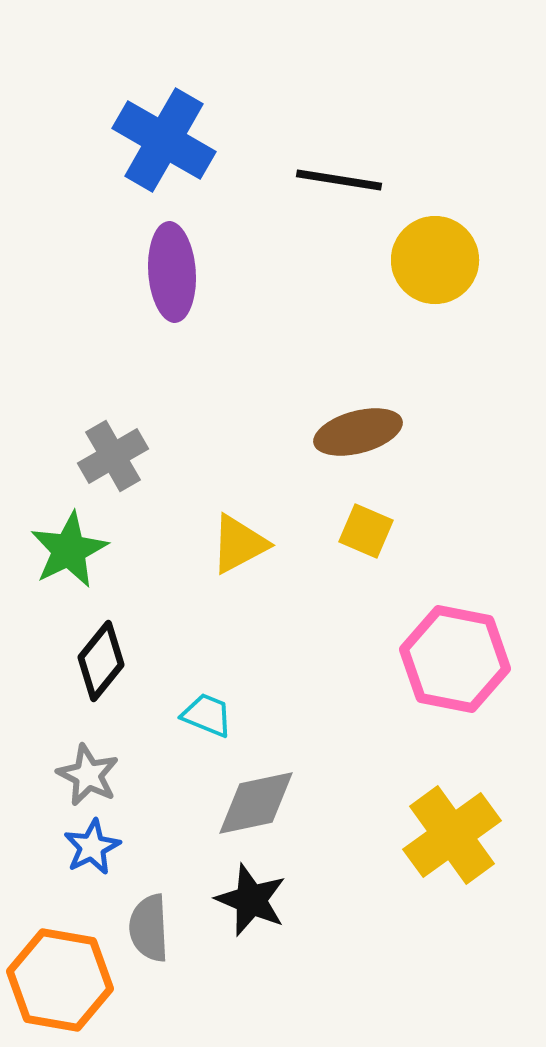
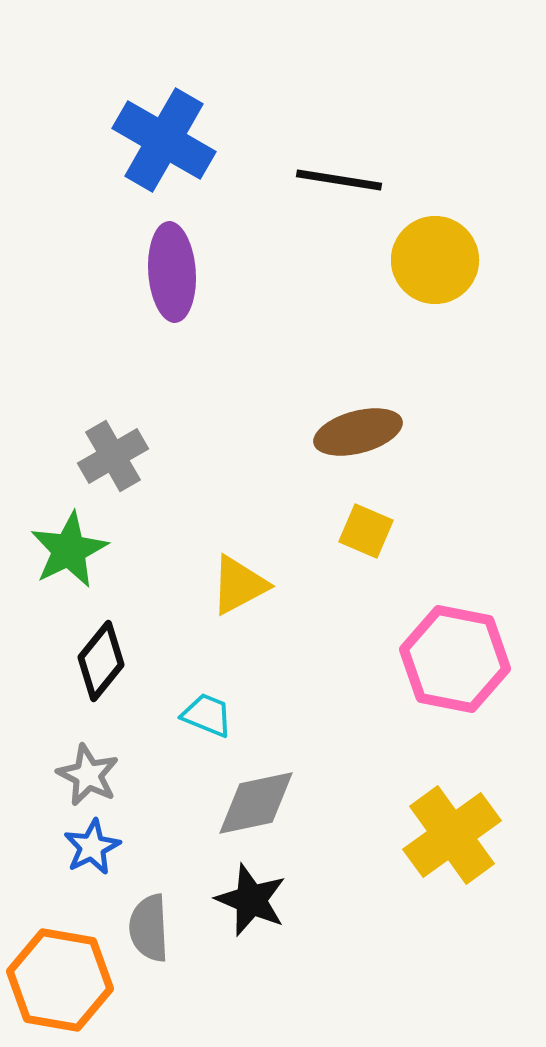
yellow triangle: moved 41 px down
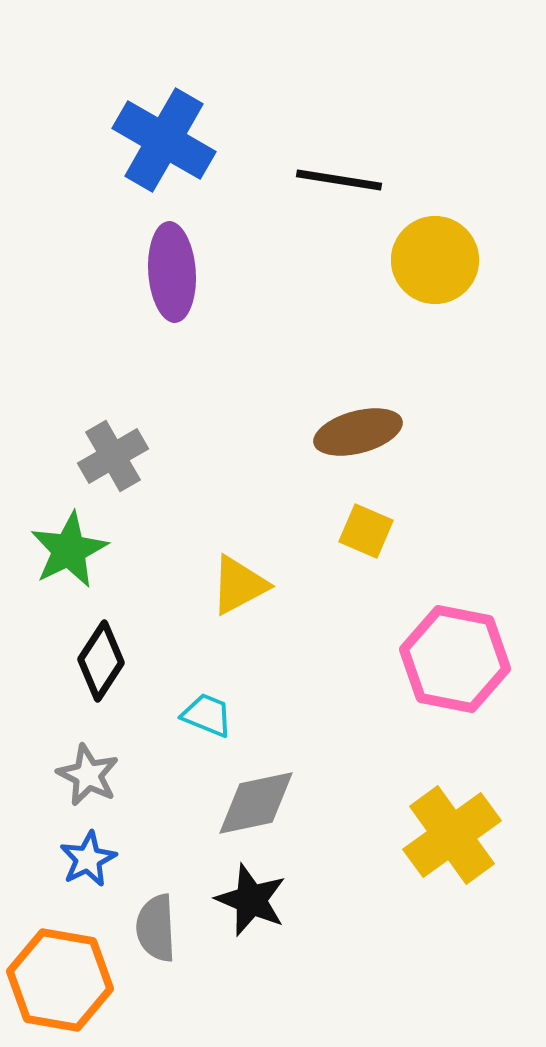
black diamond: rotated 6 degrees counterclockwise
blue star: moved 4 px left, 12 px down
gray semicircle: moved 7 px right
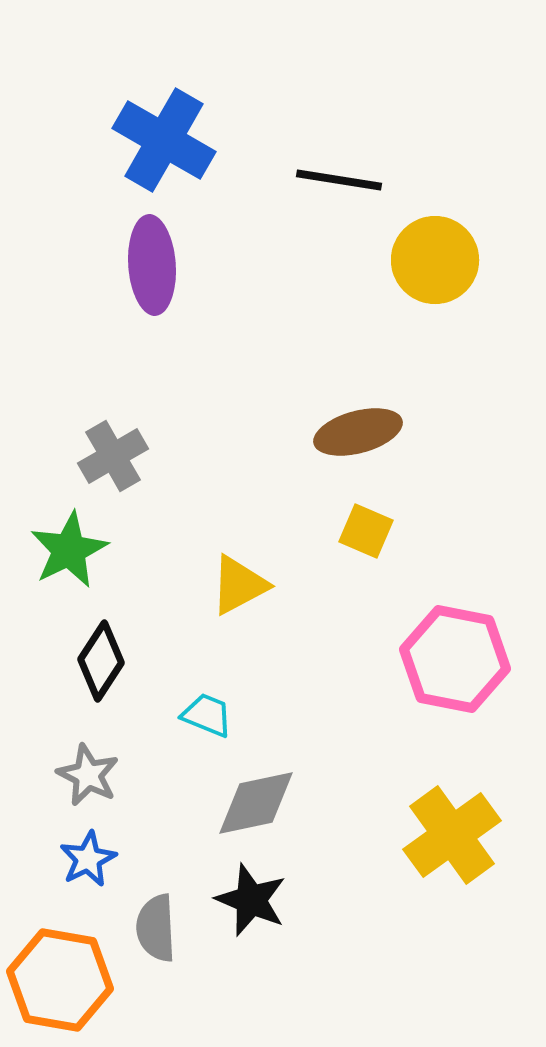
purple ellipse: moved 20 px left, 7 px up
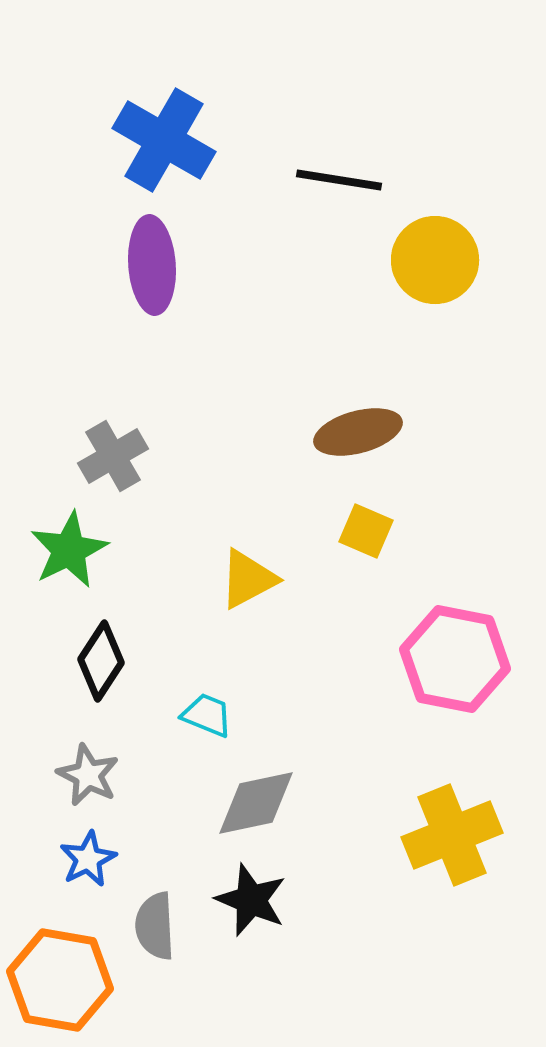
yellow triangle: moved 9 px right, 6 px up
yellow cross: rotated 14 degrees clockwise
gray semicircle: moved 1 px left, 2 px up
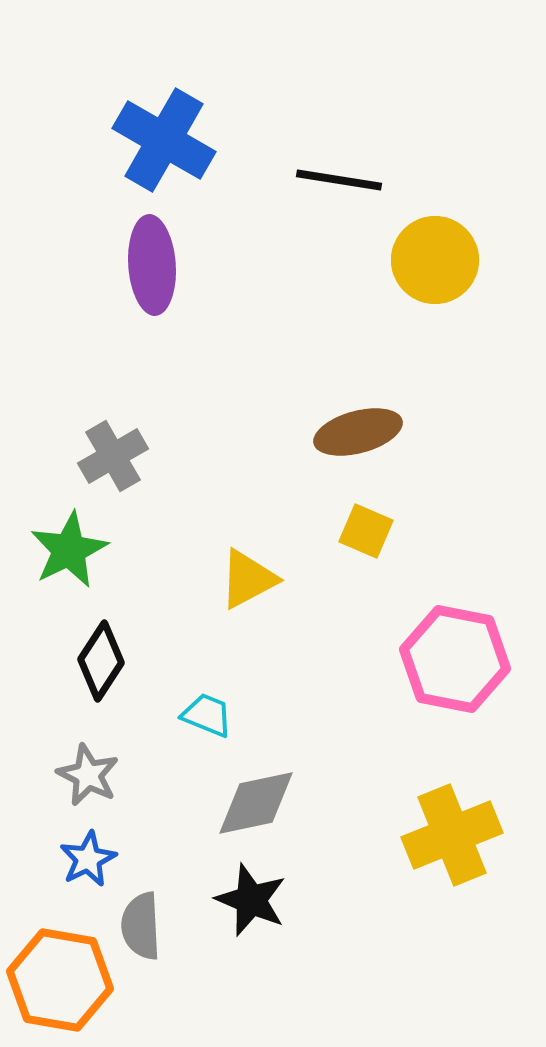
gray semicircle: moved 14 px left
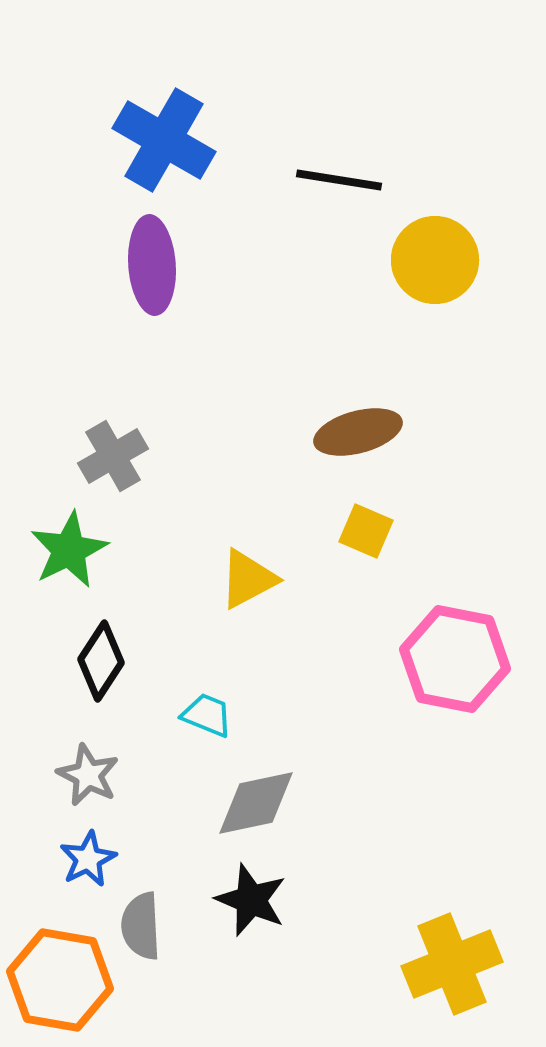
yellow cross: moved 129 px down
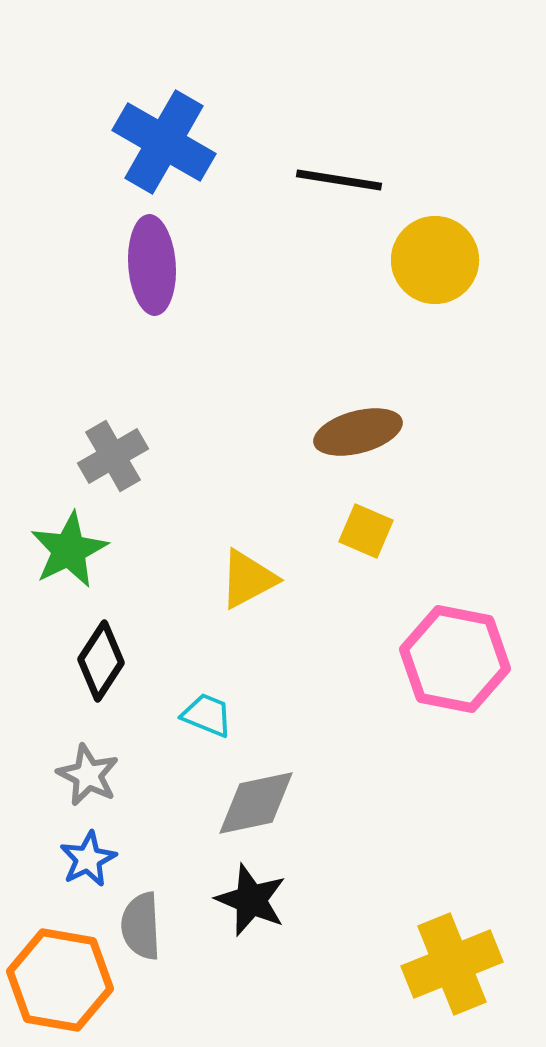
blue cross: moved 2 px down
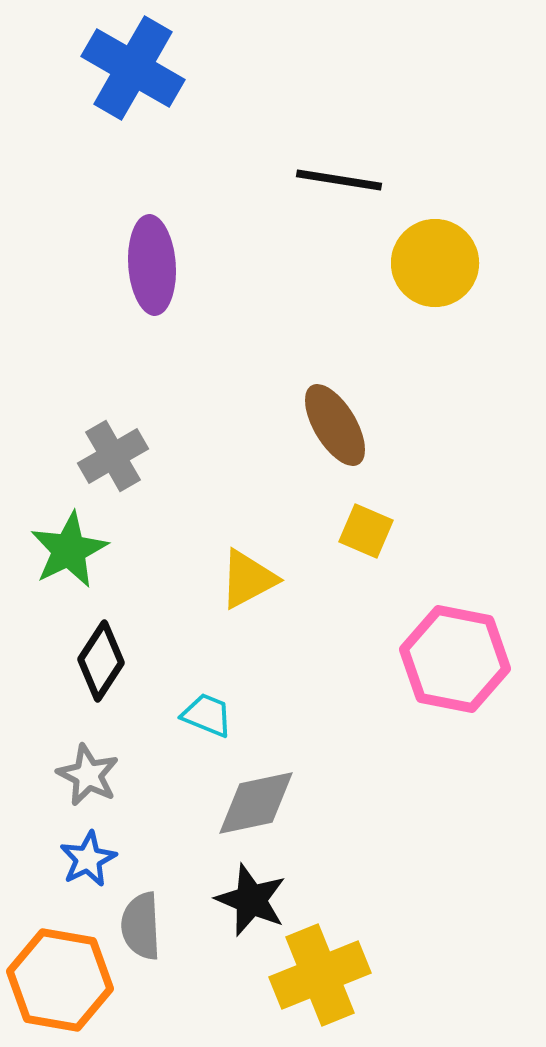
blue cross: moved 31 px left, 74 px up
yellow circle: moved 3 px down
brown ellipse: moved 23 px left, 7 px up; rotated 74 degrees clockwise
yellow cross: moved 132 px left, 11 px down
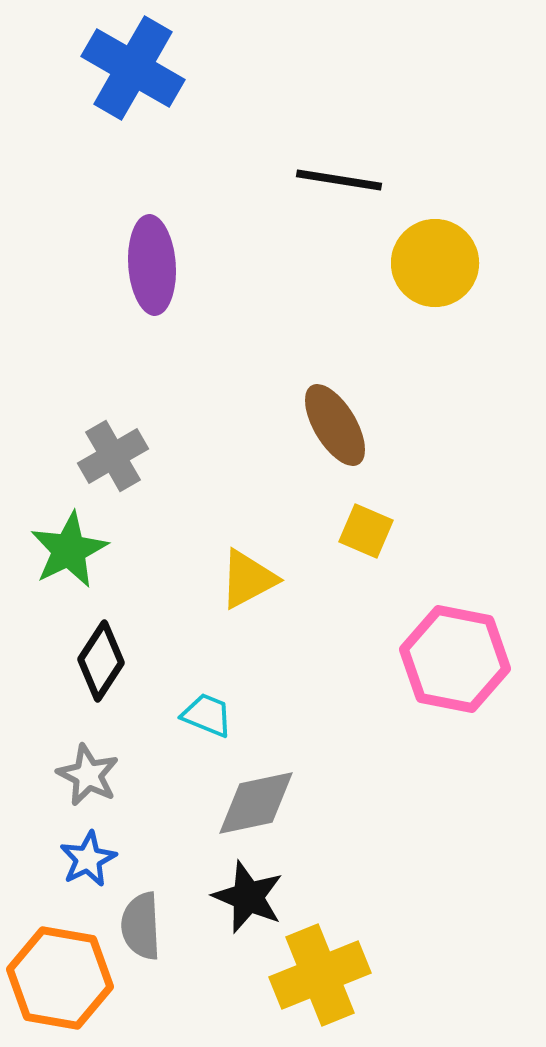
black star: moved 3 px left, 3 px up
orange hexagon: moved 2 px up
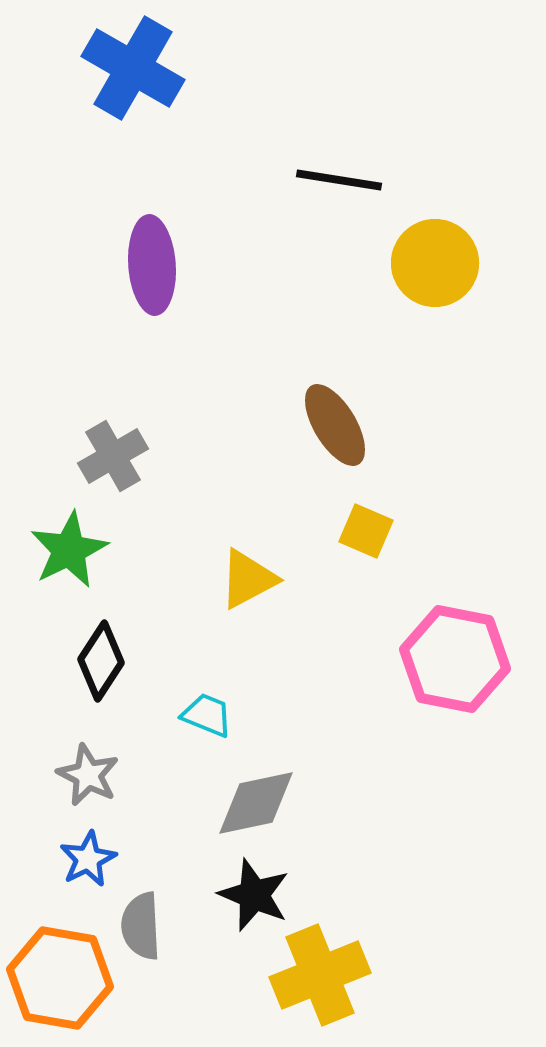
black star: moved 6 px right, 2 px up
